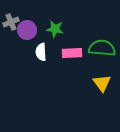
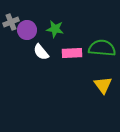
white semicircle: rotated 36 degrees counterclockwise
yellow triangle: moved 1 px right, 2 px down
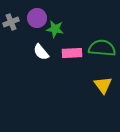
purple circle: moved 10 px right, 12 px up
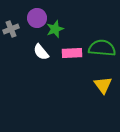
gray cross: moved 7 px down
green star: rotated 30 degrees counterclockwise
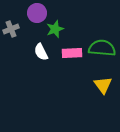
purple circle: moved 5 px up
white semicircle: rotated 12 degrees clockwise
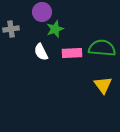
purple circle: moved 5 px right, 1 px up
gray cross: rotated 14 degrees clockwise
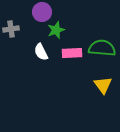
green star: moved 1 px right, 1 px down
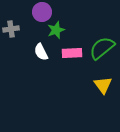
green semicircle: rotated 44 degrees counterclockwise
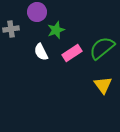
purple circle: moved 5 px left
pink rectangle: rotated 30 degrees counterclockwise
